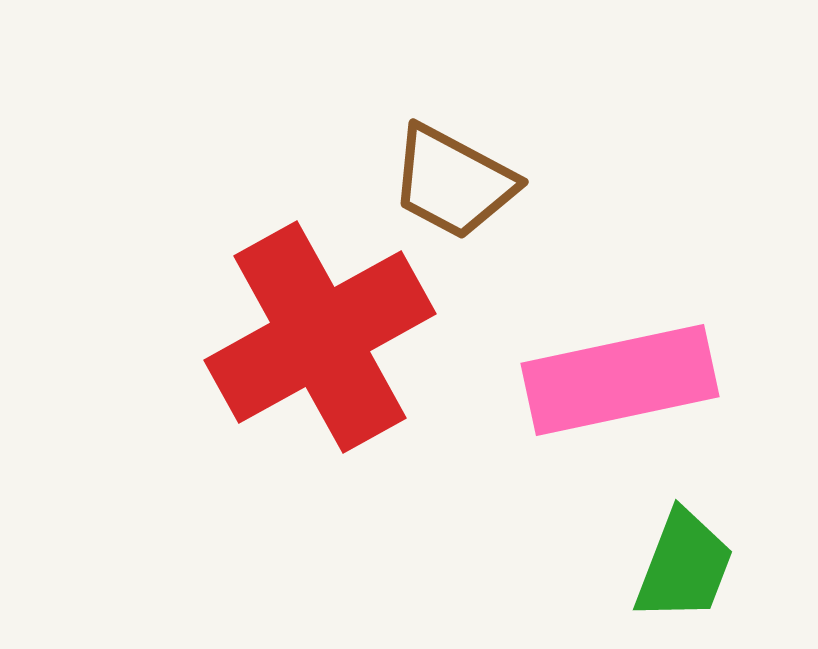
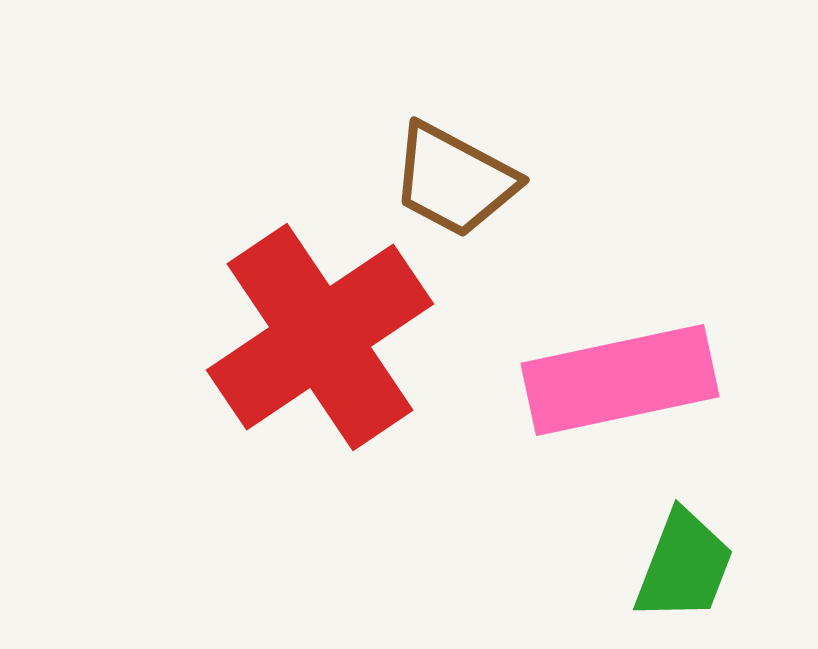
brown trapezoid: moved 1 px right, 2 px up
red cross: rotated 5 degrees counterclockwise
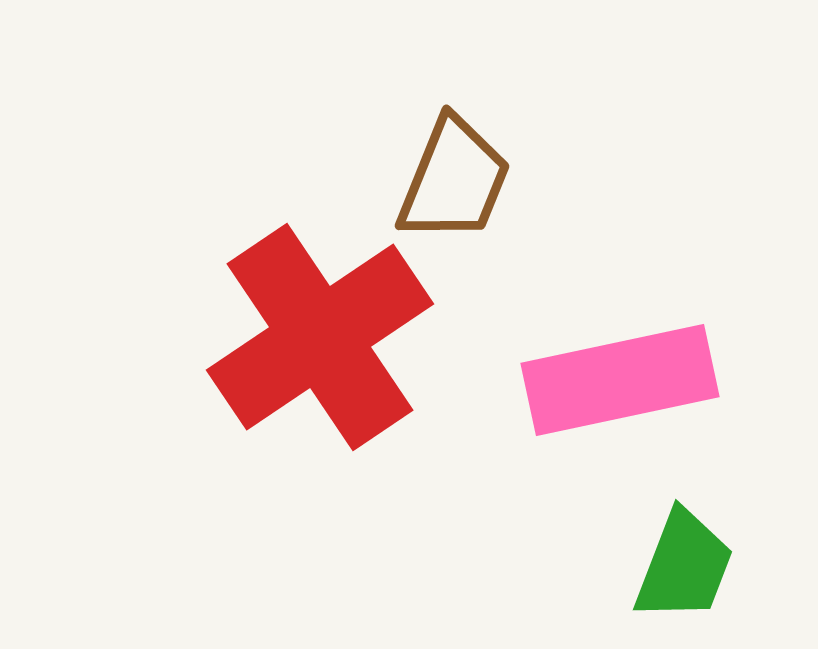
brown trapezoid: rotated 96 degrees counterclockwise
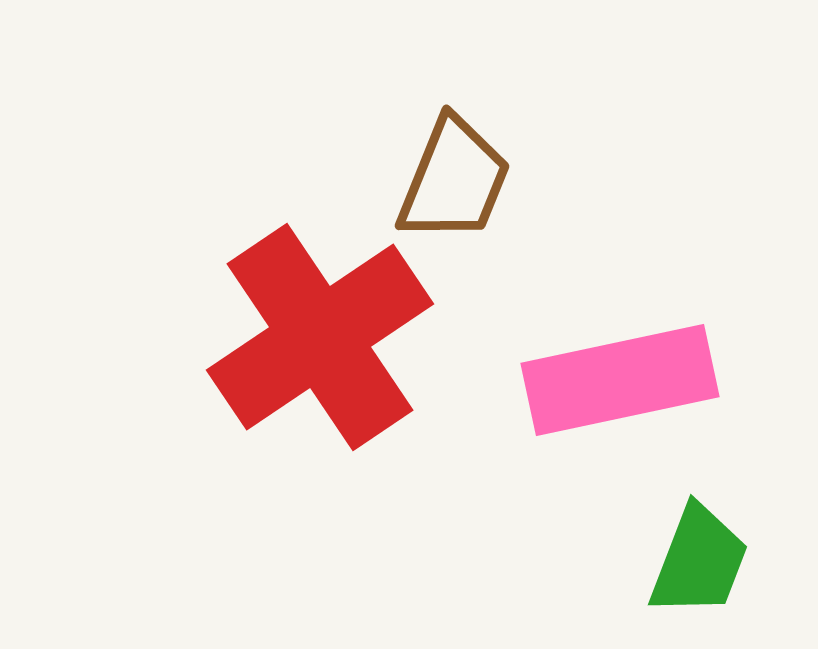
green trapezoid: moved 15 px right, 5 px up
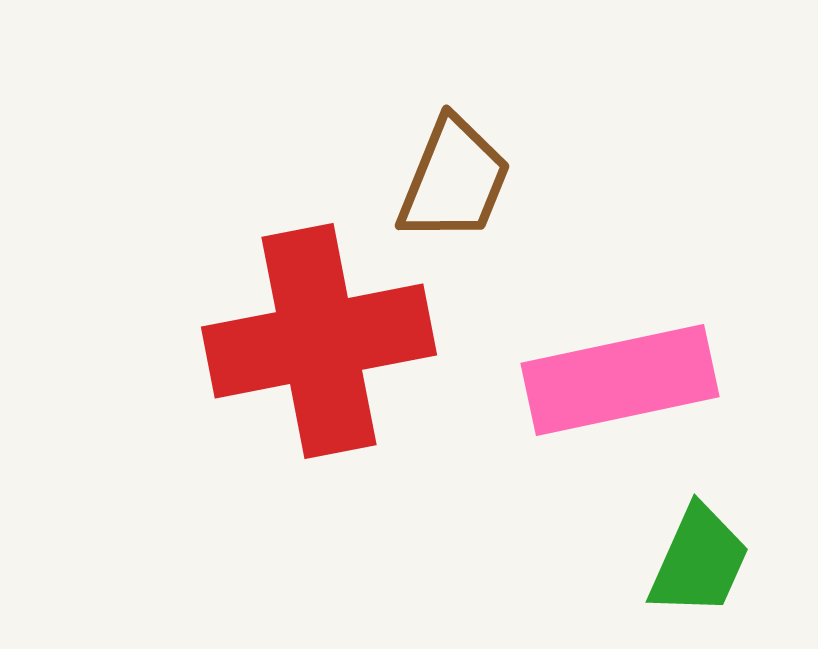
red cross: moved 1 px left, 4 px down; rotated 23 degrees clockwise
green trapezoid: rotated 3 degrees clockwise
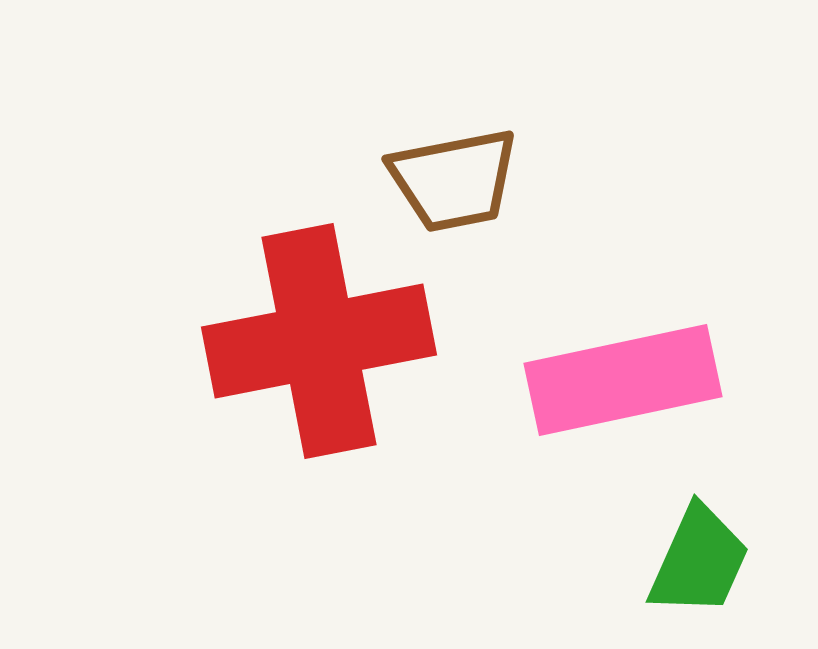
brown trapezoid: rotated 57 degrees clockwise
pink rectangle: moved 3 px right
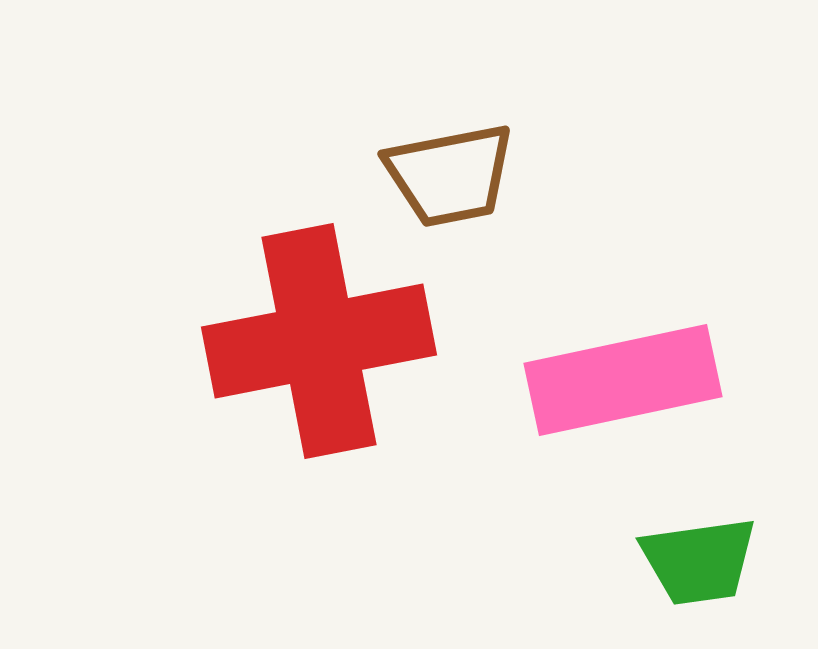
brown trapezoid: moved 4 px left, 5 px up
green trapezoid: rotated 58 degrees clockwise
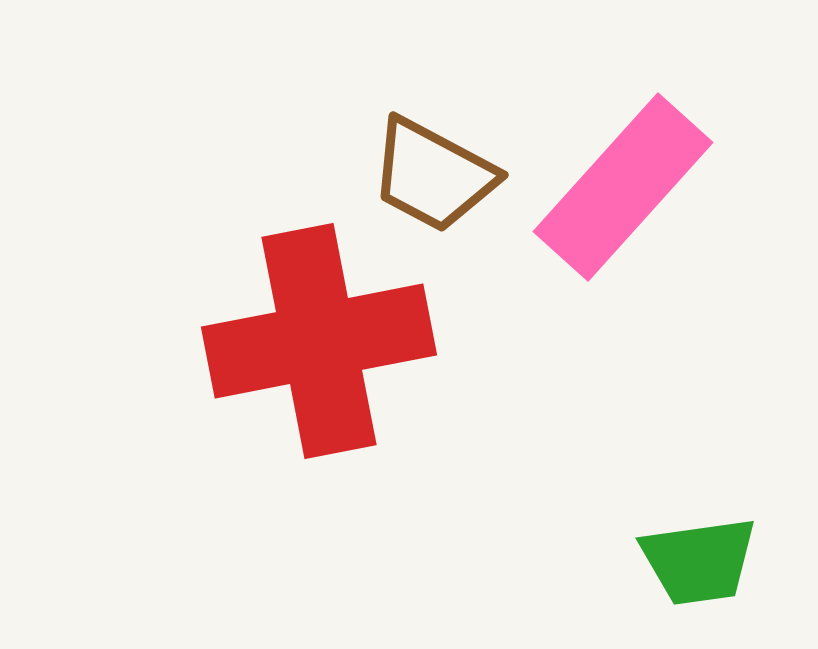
brown trapezoid: moved 17 px left; rotated 39 degrees clockwise
pink rectangle: moved 193 px up; rotated 36 degrees counterclockwise
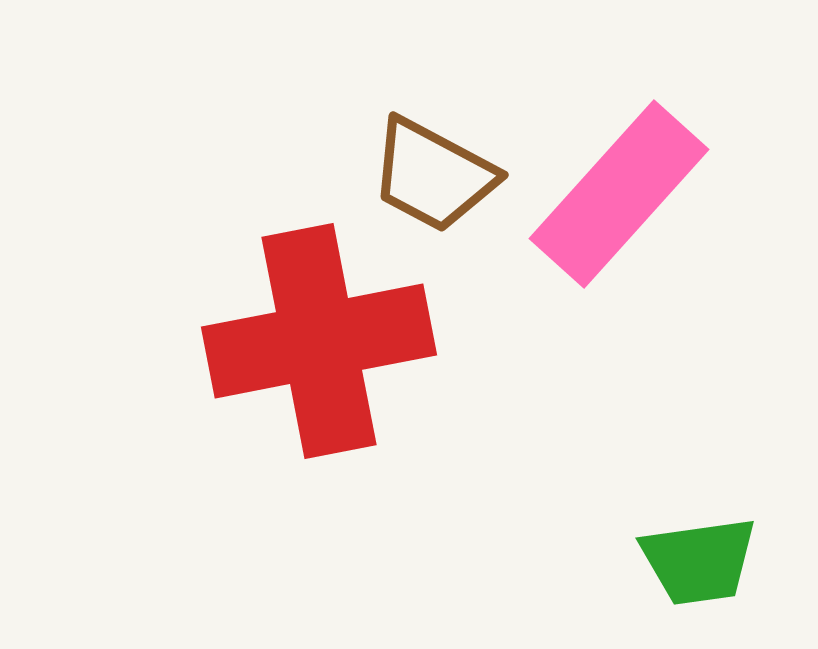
pink rectangle: moved 4 px left, 7 px down
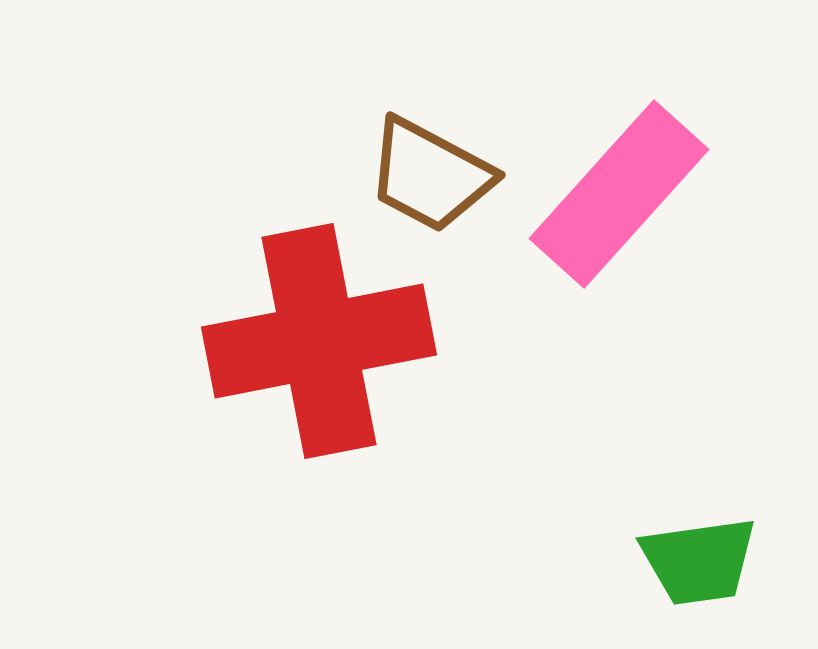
brown trapezoid: moved 3 px left
